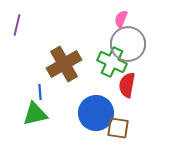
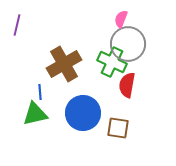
blue circle: moved 13 px left
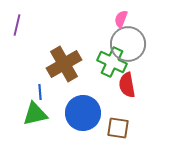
red semicircle: rotated 20 degrees counterclockwise
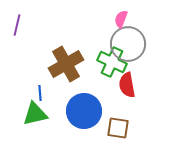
brown cross: moved 2 px right
blue line: moved 1 px down
blue circle: moved 1 px right, 2 px up
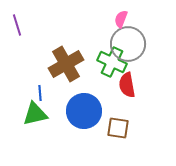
purple line: rotated 30 degrees counterclockwise
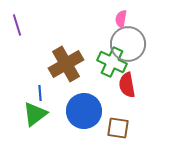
pink semicircle: rotated 12 degrees counterclockwise
green triangle: rotated 24 degrees counterclockwise
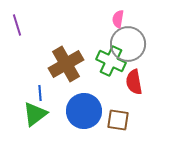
pink semicircle: moved 3 px left
green cross: moved 1 px left, 1 px up
red semicircle: moved 7 px right, 3 px up
brown square: moved 8 px up
